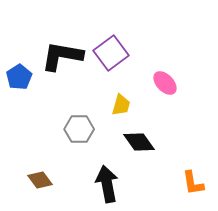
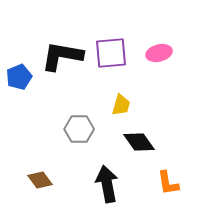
purple square: rotated 32 degrees clockwise
blue pentagon: rotated 10 degrees clockwise
pink ellipse: moved 6 px left, 30 px up; rotated 60 degrees counterclockwise
orange L-shape: moved 25 px left
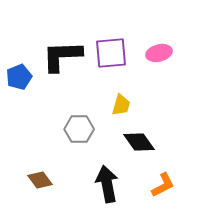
black L-shape: rotated 12 degrees counterclockwise
orange L-shape: moved 5 px left, 2 px down; rotated 108 degrees counterclockwise
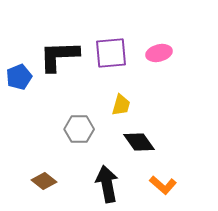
black L-shape: moved 3 px left
brown diamond: moved 4 px right, 1 px down; rotated 15 degrees counterclockwise
orange L-shape: rotated 68 degrees clockwise
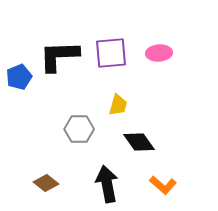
pink ellipse: rotated 10 degrees clockwise
yellow trapezoid: moved 3 px left
brown diamond: moved 2 px right, 2 px down
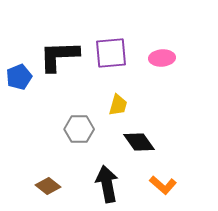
pink ellipse: moved 3 px right, 5 px down
brown diamond: moved 2 px right, 3 px down
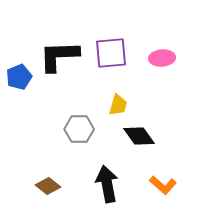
black diamond: moved 6 px up
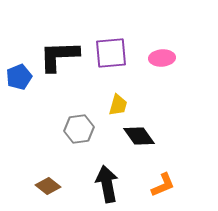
gray hexagon: rotated 8 degrees counterclockwise
orange L-shape: rotated 64 degrees counterclockwise
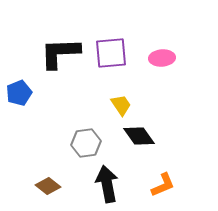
black L-shape: moved 1 px right, 3 px up
blue pentagon: moved 16 px down
yellow trapezoid: moved 3 px right; rotated 50 degrees counterclockwise
gray hexagon: moved 7 px right, 14 px down
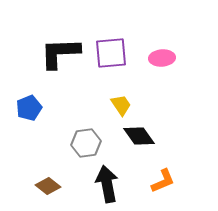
blue pentagon: moved 10 px right, 15 px down
orange L-shape: moved 4 px up
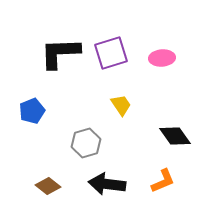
purple square: rotated 12 degrees counterclockwise
blue pentagon: moved 3 px right, 3 px down
black diamond: moved 36 px right
gray hexagon: rotated 8 degrees counterclockwise
black arrow: rotated 72 degrees counterclockwise
